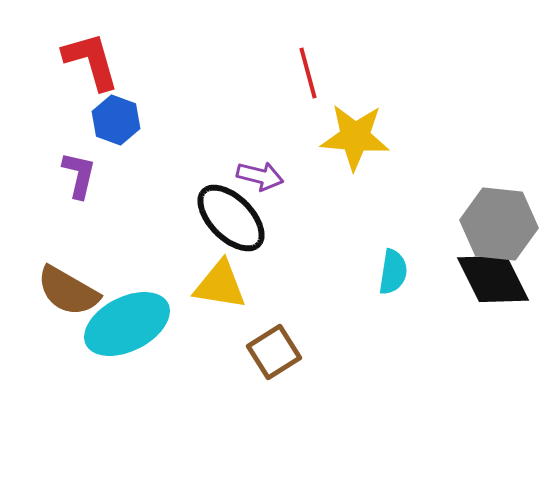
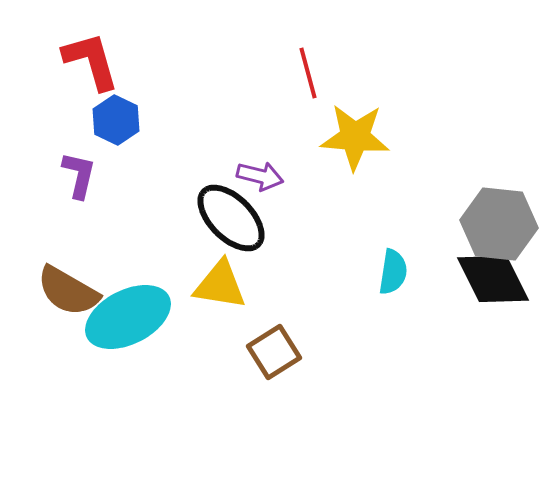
blue hexagon: rotated 6 degrees clockwise
cyan ellipse: moved 1 px right, 7 px up
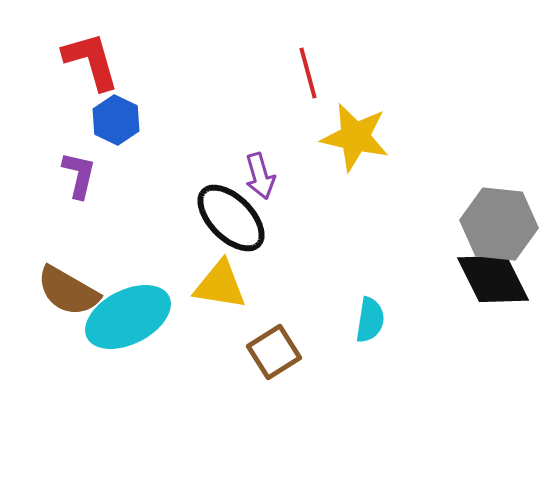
yellow star: rotated 8 degrees clockwise
purple arrow: rotated 60 degrees clockwise
cyan semicircle: moved 23 px left, 48 px down
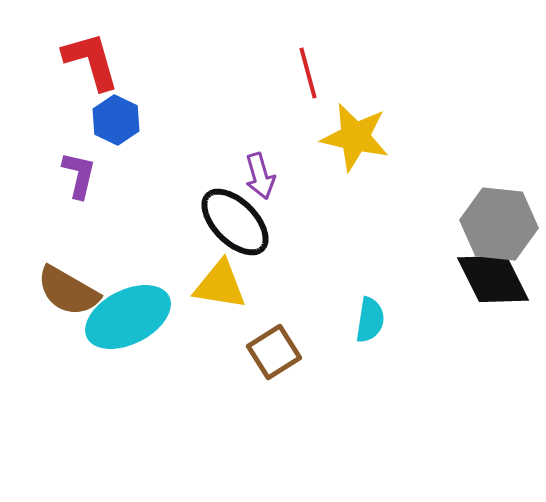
black ellipse: moved 4 px right, 4 px down
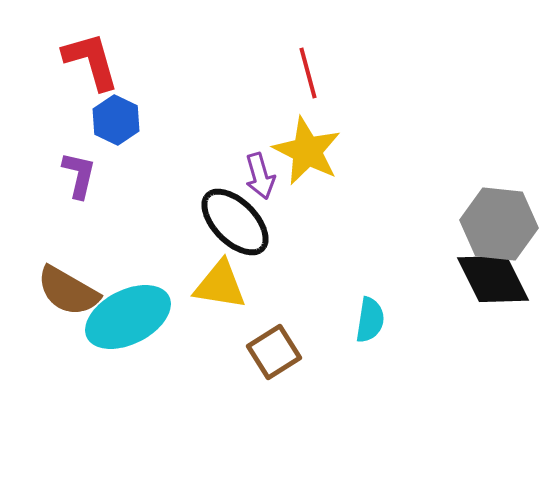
yellow star: moved 48 px left, 14 px down; rotated 14 degrees clockwise
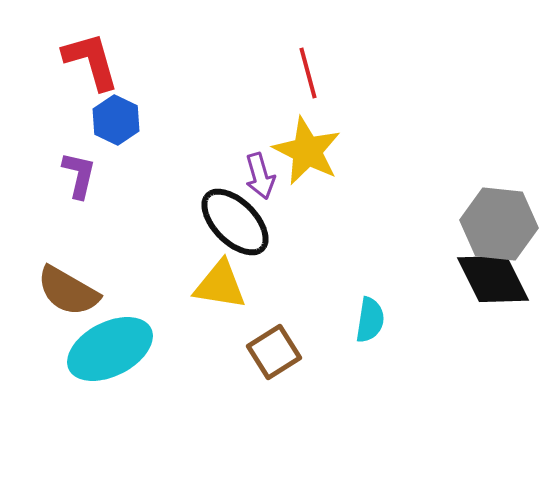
cyan ellipse: moved 18 px left, 32 px down
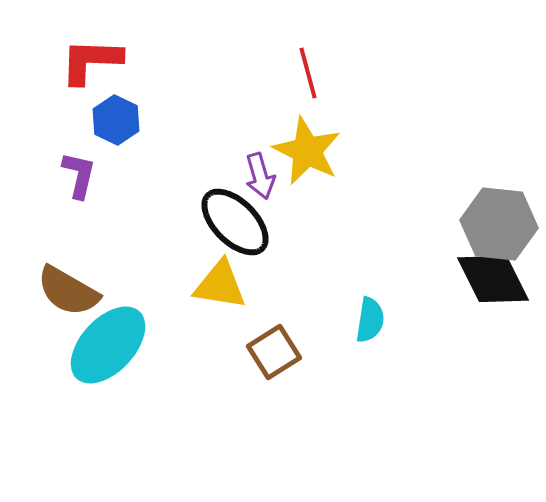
red L-shape: rotated 72 degrees counterclockwise
cyan ellipse: moved 2 px left, 4 px up; rotated 20 degrees counterclockwise
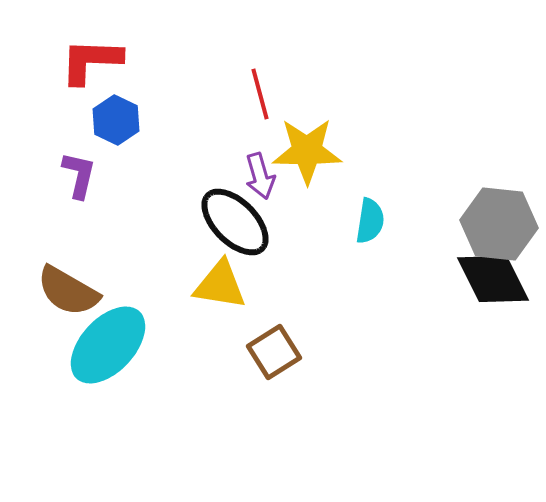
red line: moved 48 px left, 21 px down
yellow star: rotated 26 degrees counterclockwise
cyan semicircle: moved 99 px up
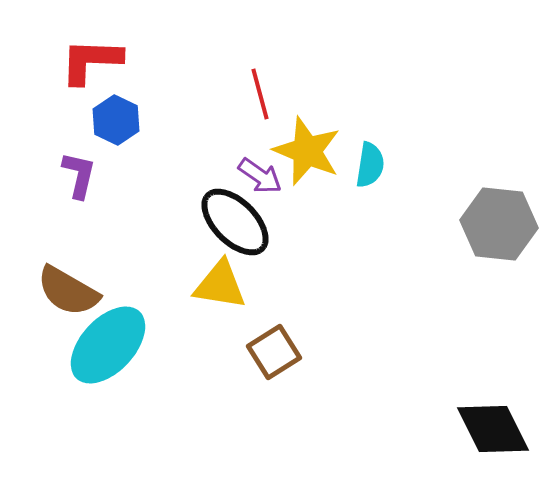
yellow star: rotated 22 degrees clockwise
purple arrow: rotated 39 degrees counterclockwise
cyan semicircle: moved 56 px up
black diamond: moved 150 px down
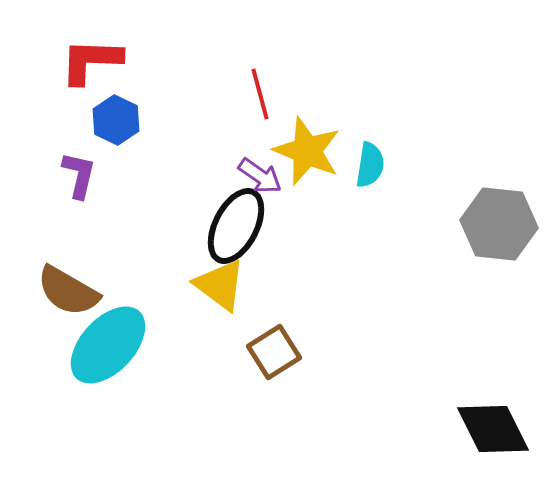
black ellipse: moved 1 px right, 4 px down; rotated 72 degrees clockwise
yellow triangle: rotated 28 degrees clockwise
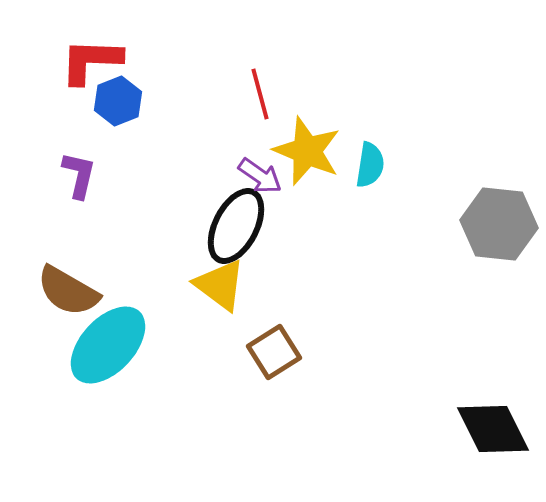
blue hexagon: moved 2 px right, 19 px up; rotated 12 degrees clockwise
